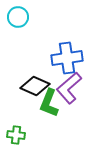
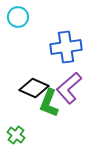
blue cross: moved 1 px left, 11 px up
black diamond: moved 1 px left, 2 px down
green cross: rotated 30 degrees clockwise
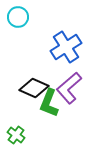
blue cross: rotated 24 degrees counterclockwise
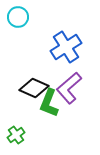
green cross: rotated 18 degrees clockwise
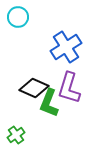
purple L-shape: rotated 32 degrees counterclockwise
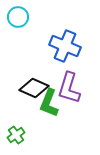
blue cross: moved 1 px left, 1 px up; rotated 36 degrees counterclockwise
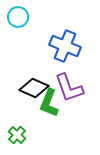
purple L-shape: rotated 36 degrees counterclockwise
green cross: moved 1 px right; rotated 12 degrees counterclockwise
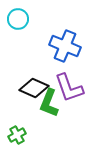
cyan circle: moved 2 px down
green cross: rotated 18 degrees clockwise
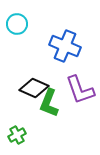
cyan circle: moved 1 px left, 5 px down
purple L-shape: moved 11 px right, 2 px down
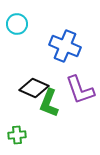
green cross: rotated 24 degrees clockwise
